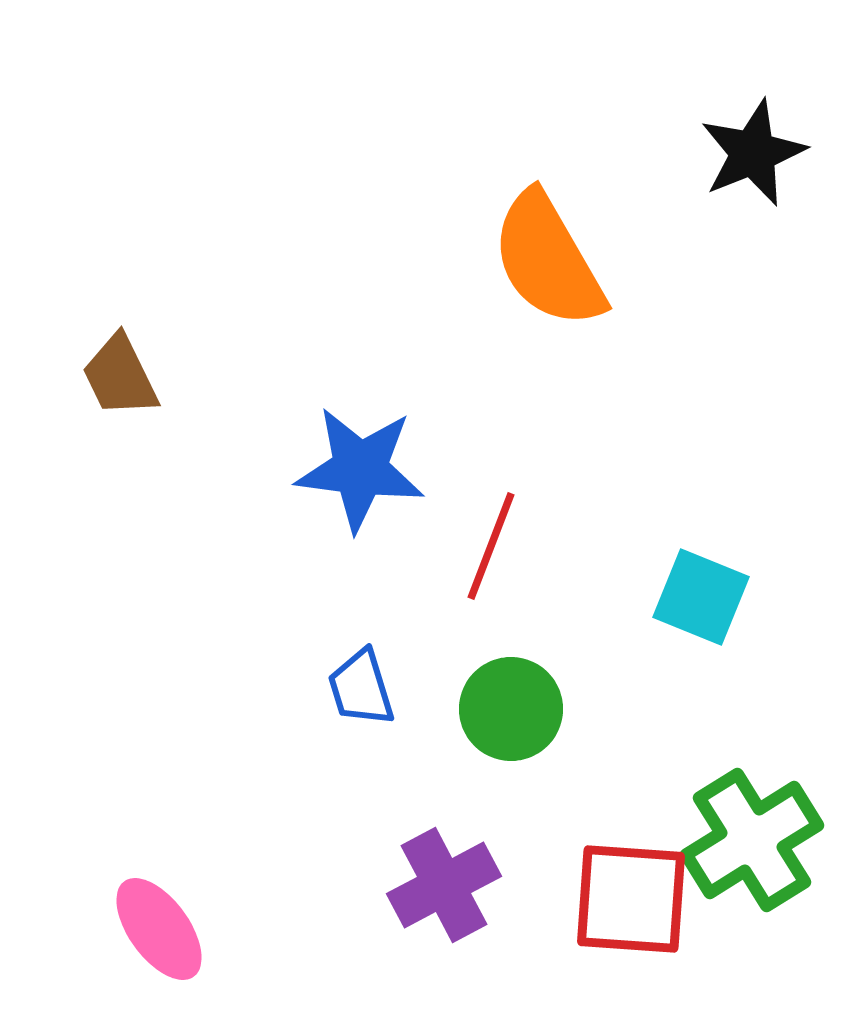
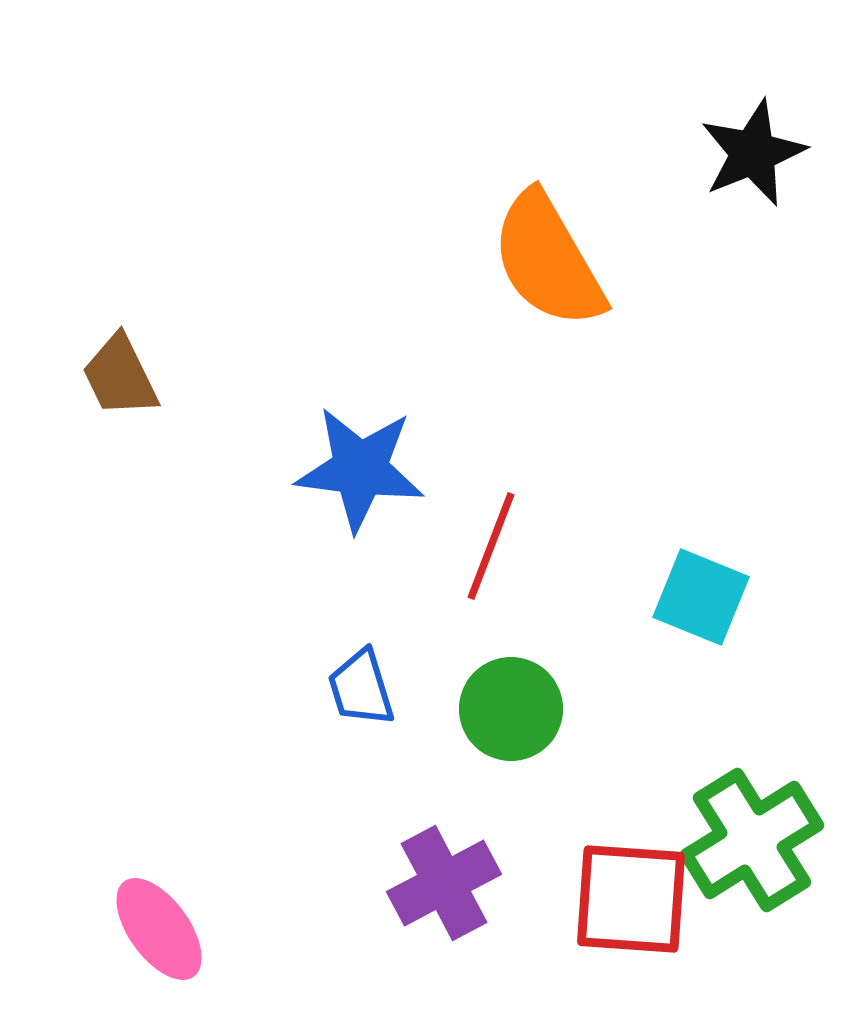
purple cross: moved 2 px up
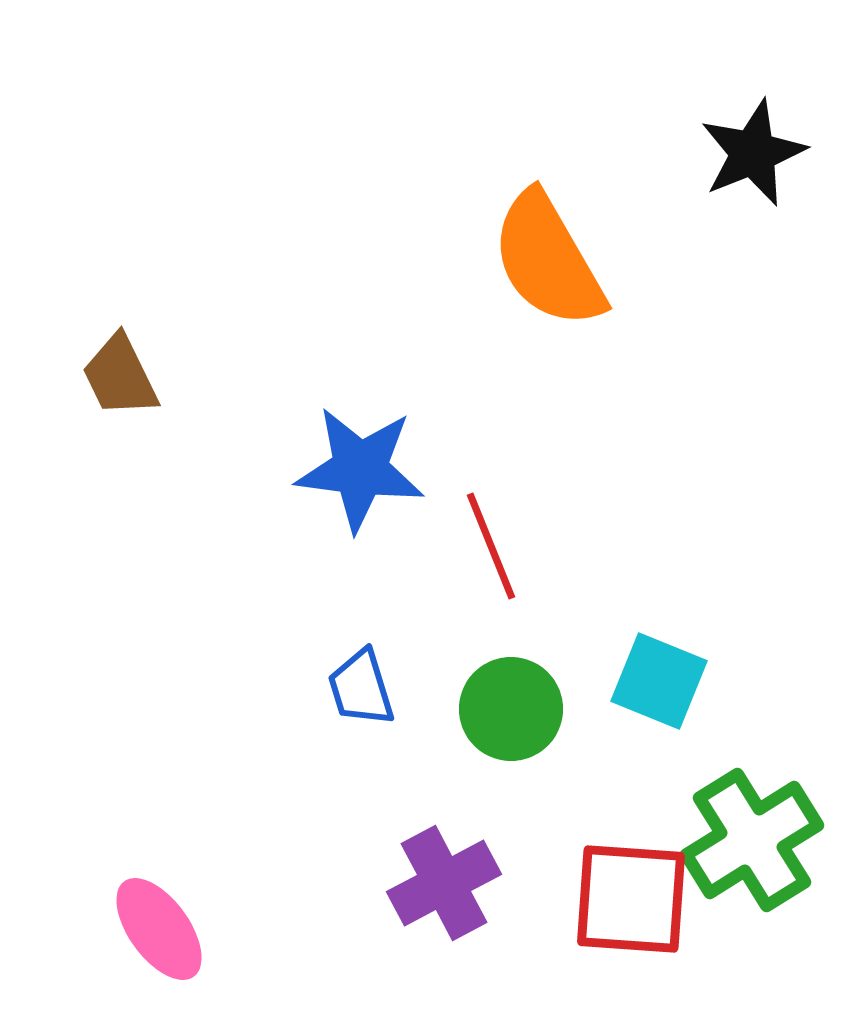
red line: rotated 43 degrees counterclockwise
cyan square: moved 42 px left, 84 px down
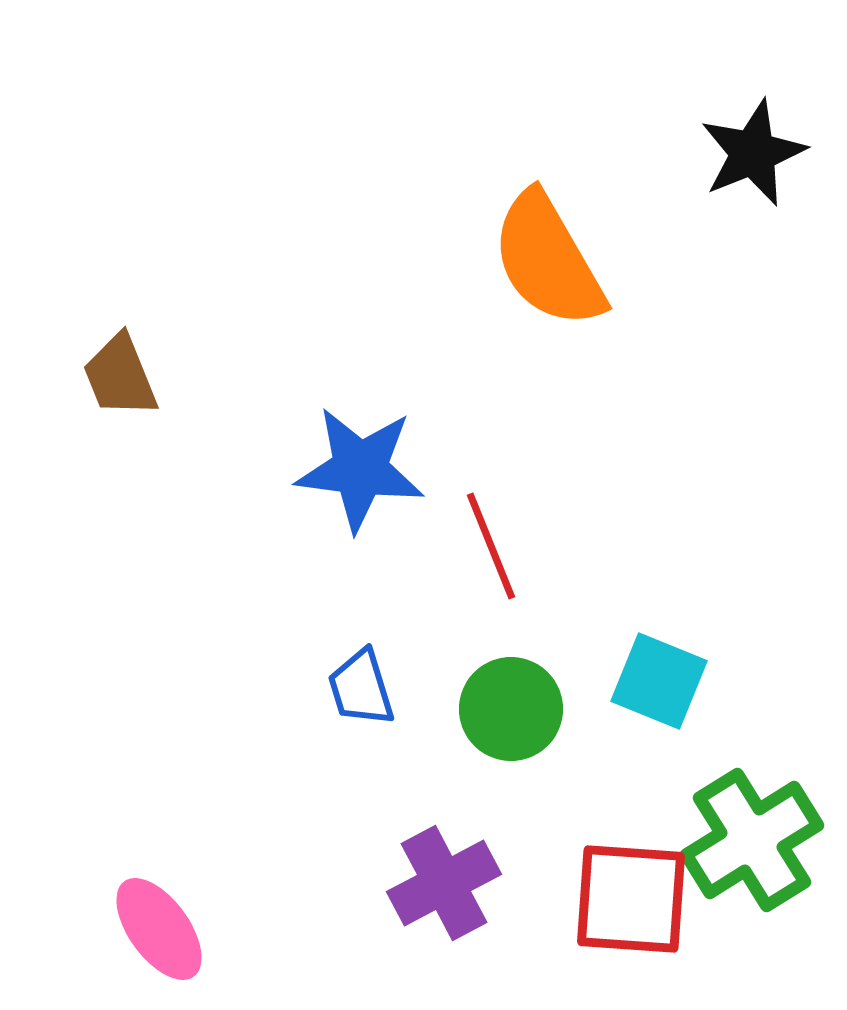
brown trapezoid: rotated 4 degrees clockwise
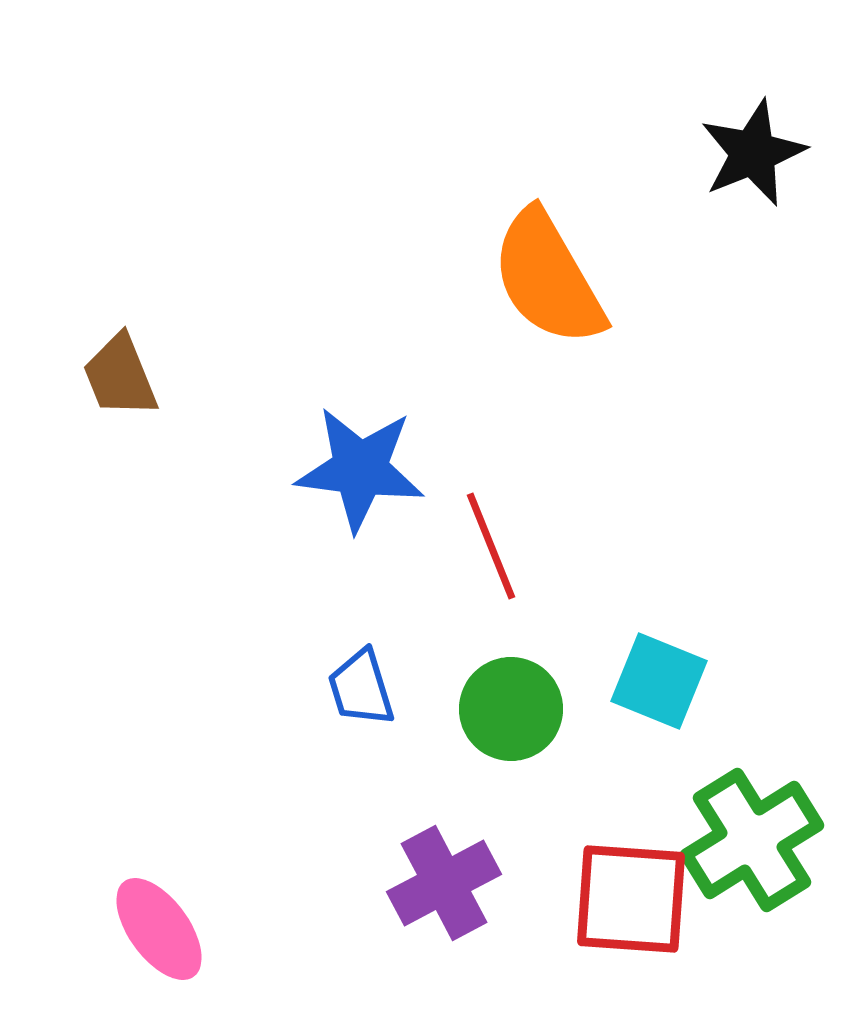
orange semicircle: moved 18 px down
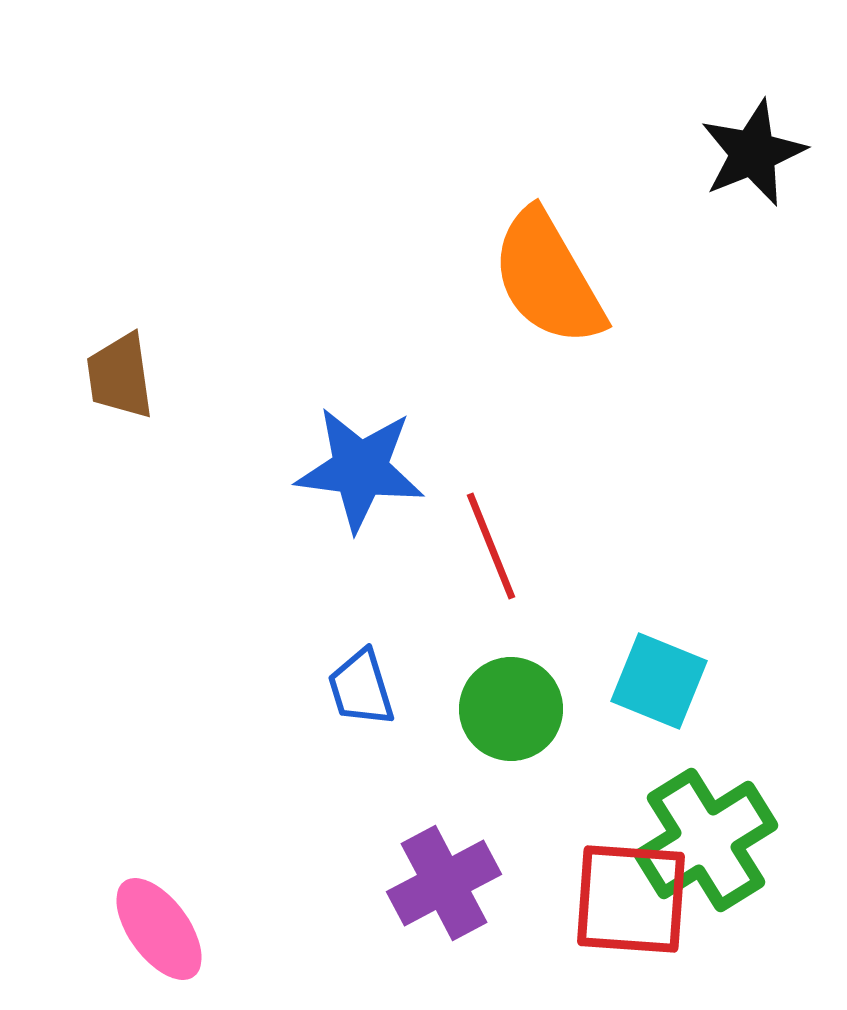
brown trapezoid: rotated 14 degrees clockwise
green cross: moved 46 px left
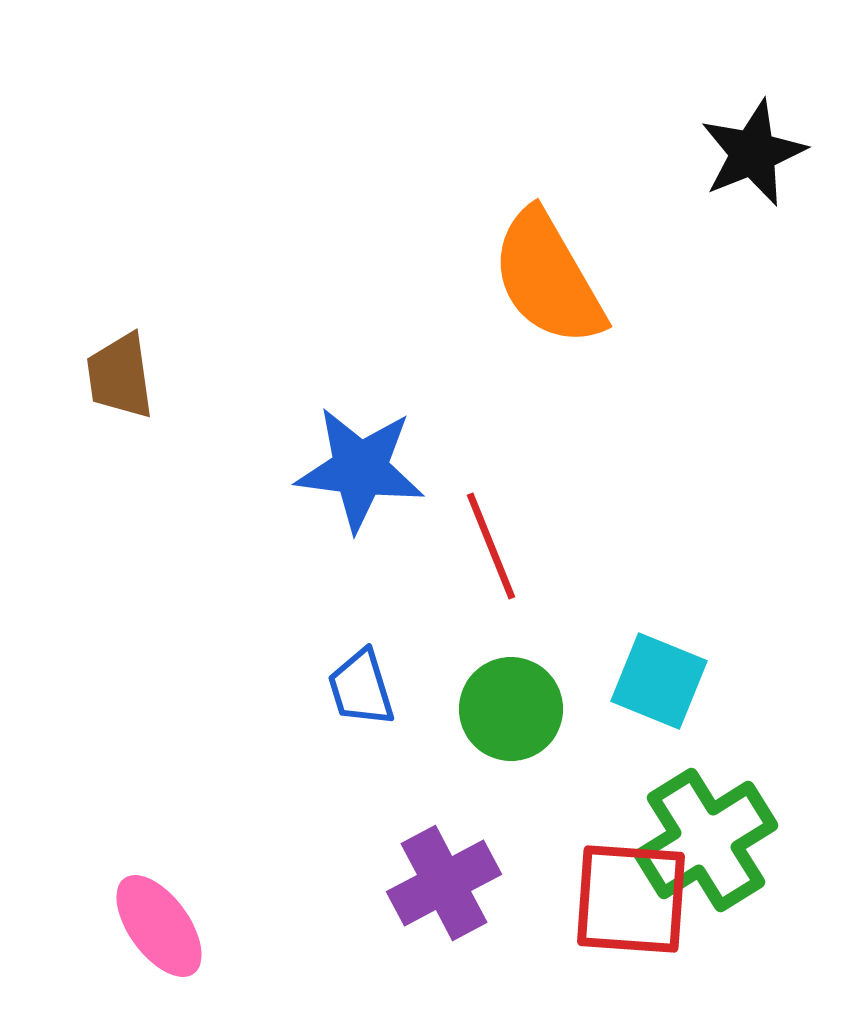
pink ellipse: moved 3 px up
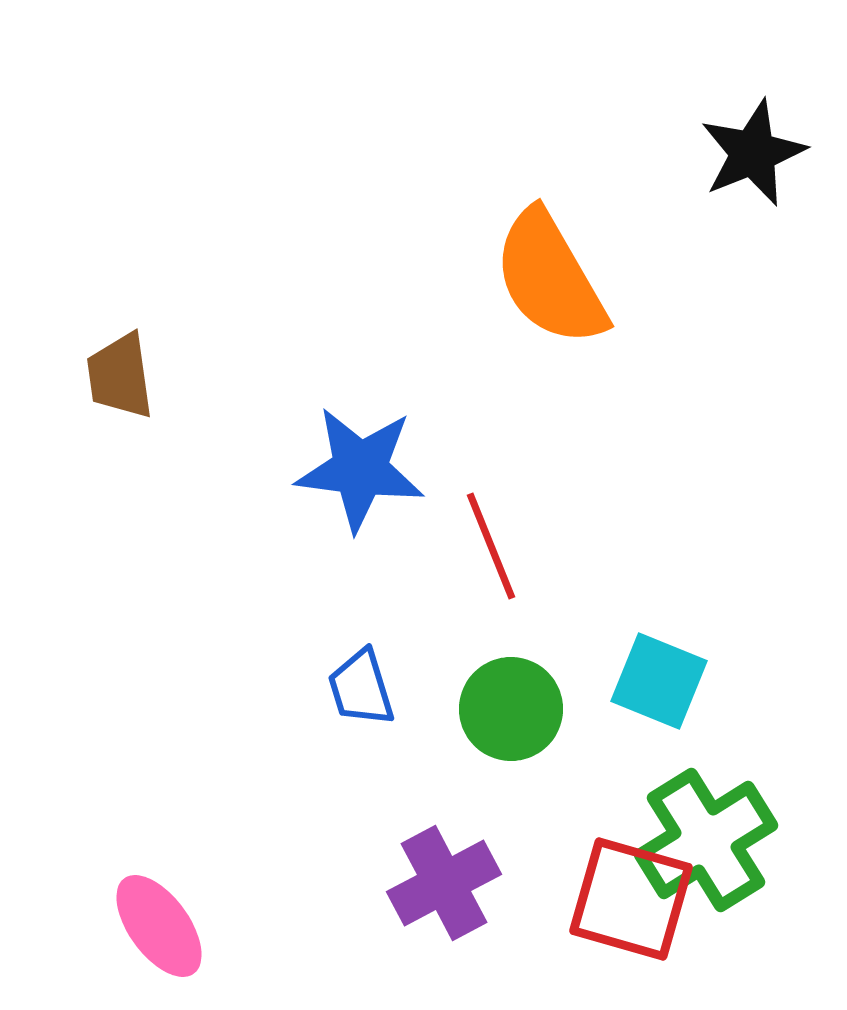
orange semicircle: moved 2 px right
red square: rotated 12 degrees clockwise
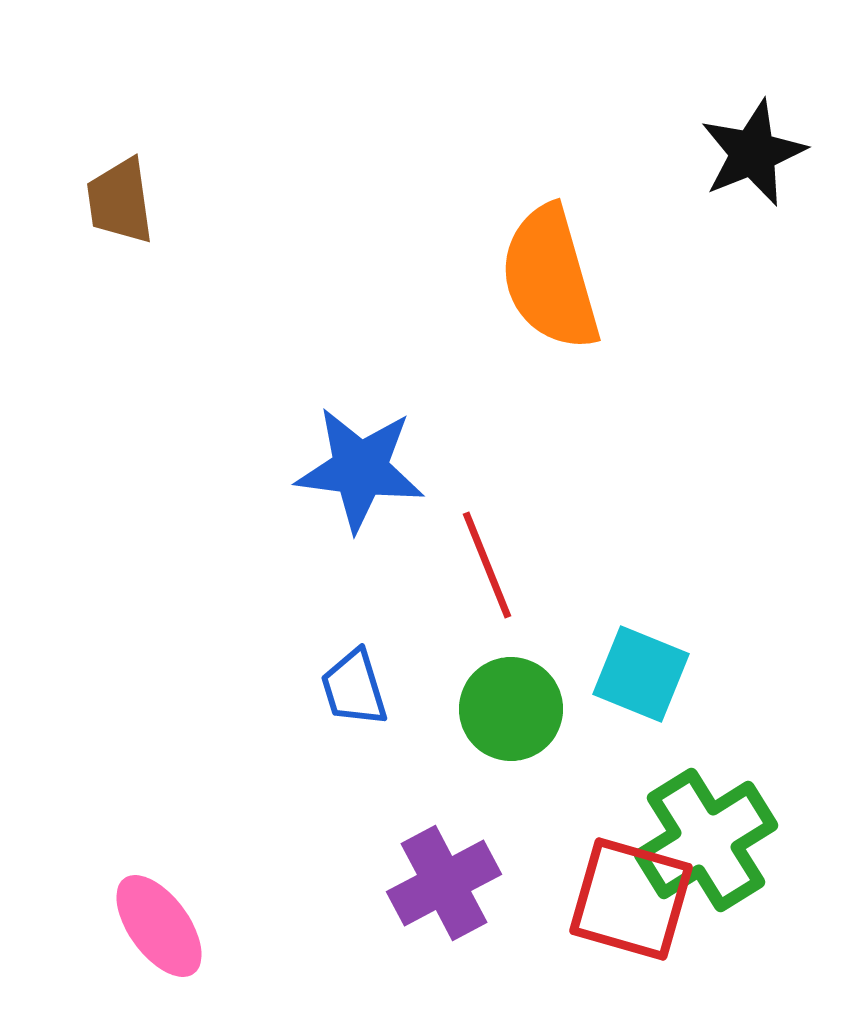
orange semicircle: rotated 14 degrees clockwise
brown trapezoid: moved 175 px up
red line: moved 4 px left, 19 px down
cyan square: moved 18 px left, 7 px up
blue trapezoid: moved 7 px left
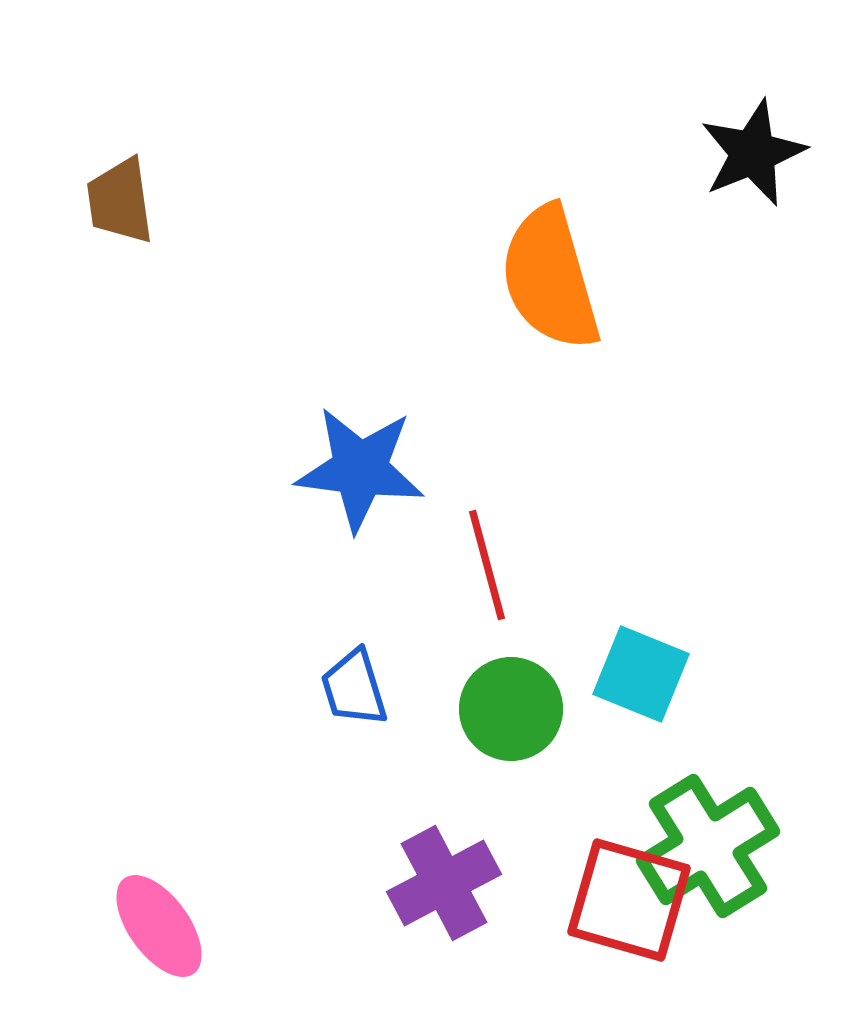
red line: rotated 7 degrees clockwise
green cross: moved 2 px right, 6 px down
red square: moved 2 px left, 1 px down
